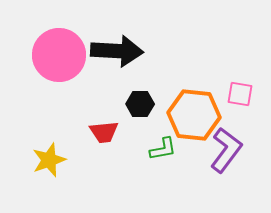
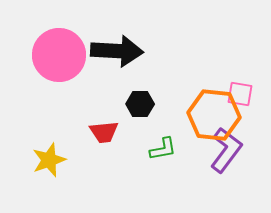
orange hexagon: moved 20 px right
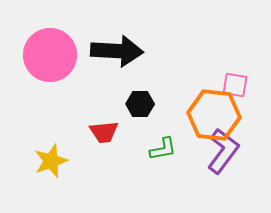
pink circle: moved 9 px left
pink square: moved 5 px left, 9 px up
purple L-shape: moved 3 px left, 1 px down
yellow star: moved 2 px right, 1 px down
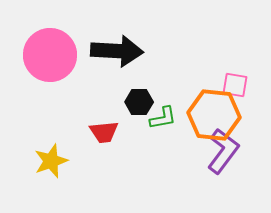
black hexagon: moved 1 px left, 2 px up
green L-shape: moved 31 px up
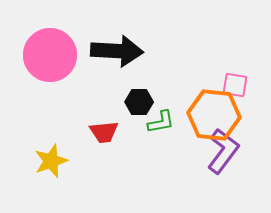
green L-shape: moved 2 px left, 4 px down
